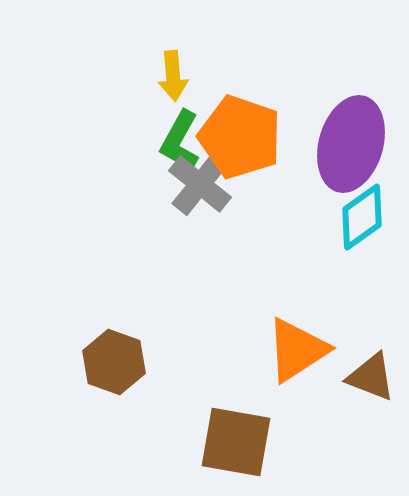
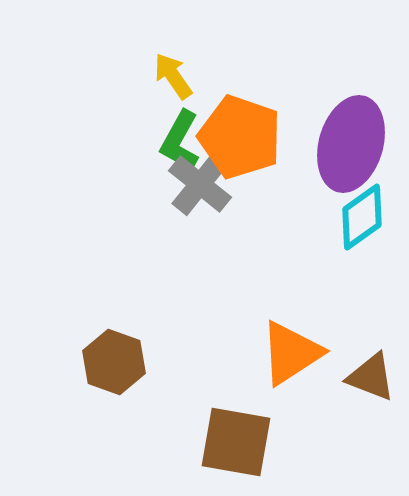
yellow arrow: rotated 150 degrees clockwise
orange triangle: moved 6 px left, 3 px down
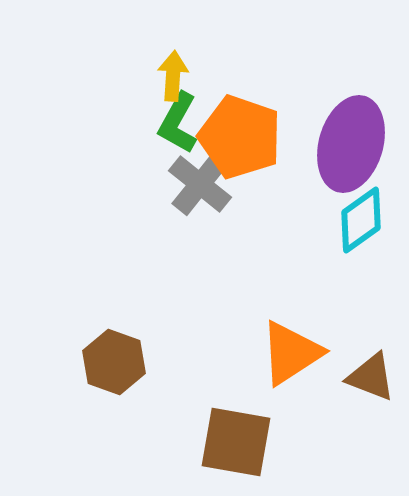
yellow arrow: rotated 39 degrees clockwise
green L-shape: moved 2 px left, 18 px up
cyan diamond: moved 1 px left, 3 px down
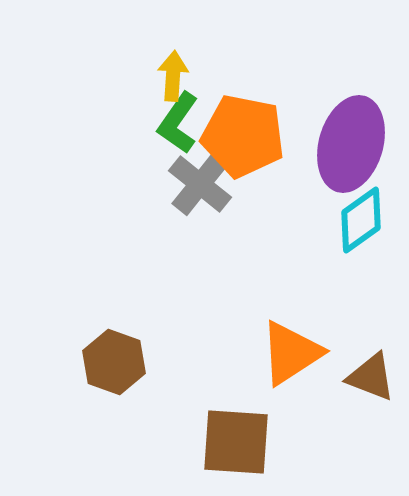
green L-shape: rotated 6 degrees clockwise
orange pentagon: moved 3 px right, 1 px up; rotated 8 degrees counterclockwise
brown square: rotated 6 degrees counterclockwise
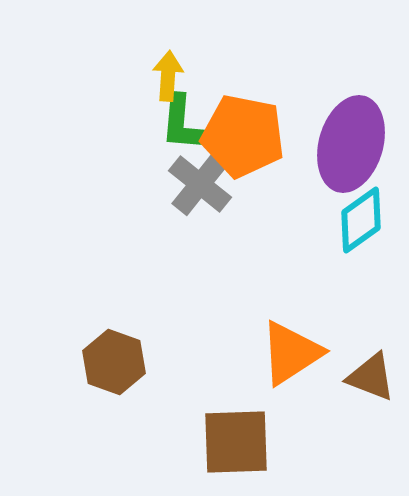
yellow arrow: moved 5 px left
green L-shape: moved 4 px right; rotated 30 degrees counterclockwise
brown square: rotated 6 degrees counterclockwise
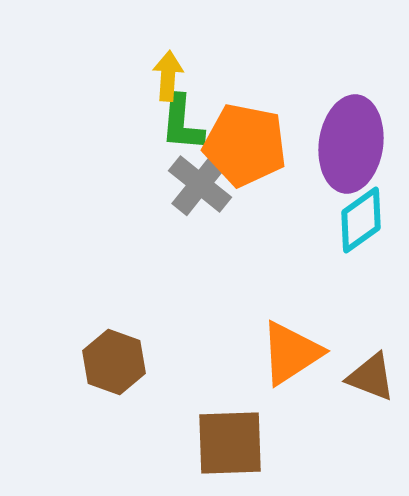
orange pentagon: moved 2 px right, 9 px down
purple ellipse: rotated 8 degrees counterclockwise
brown square: moved 6 px left, 1 px down
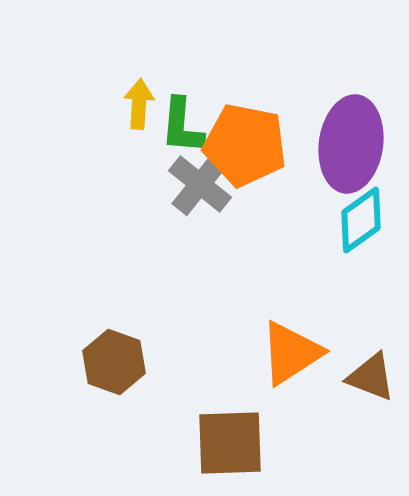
yellow arrow: moved 29 px left, 28 px down
green L-shape: moved 3 px down
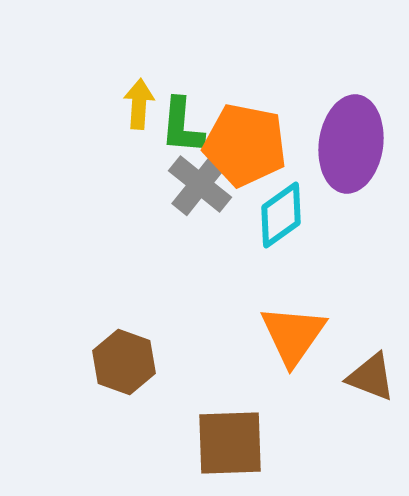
cyan diamond: moved 80 px left, 5 px up
orange triangle: moved 2 px right, 18 px up; rotated 22 degrees counterclockwise
brown hexagon: moved 10 px right
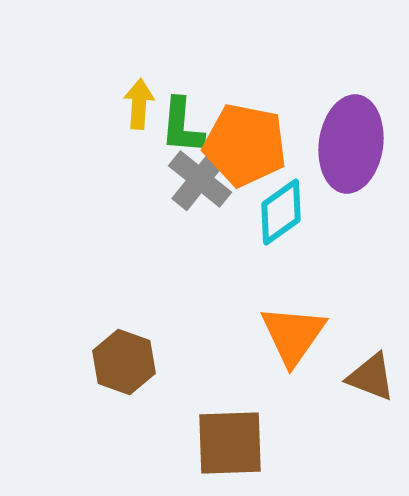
gray cross: moved 5 px up
cyan diamond: moved 3 px up
